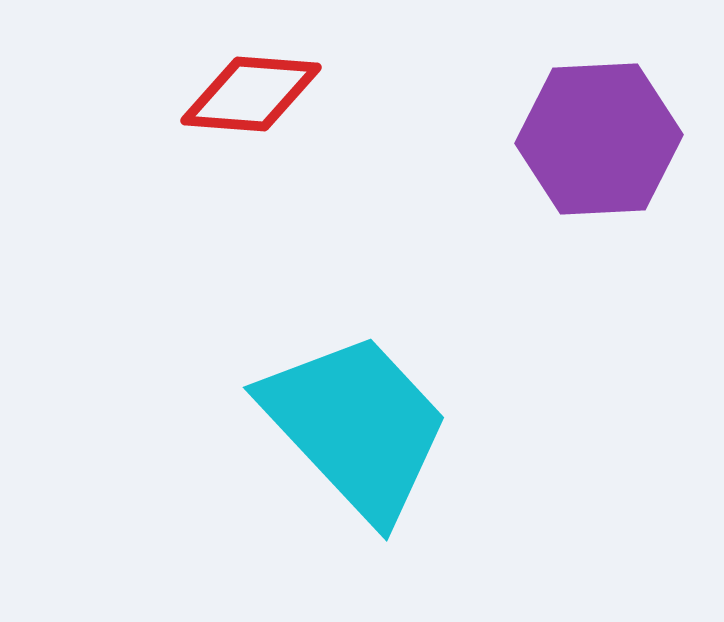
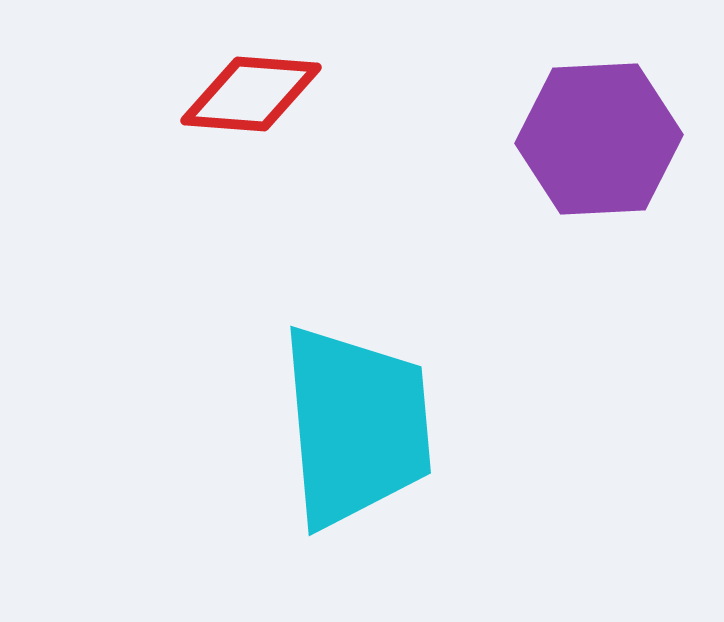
cyan trapezoid: rotated 38 degrees clockwise
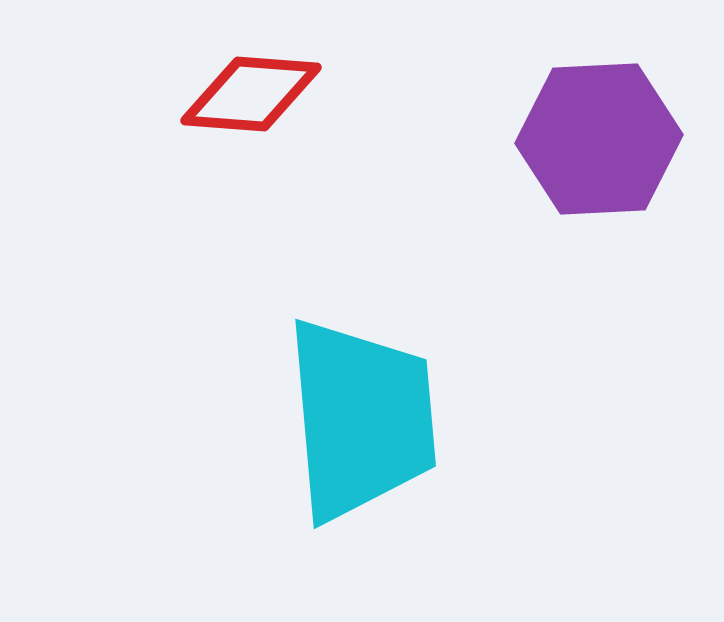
cyan trapezoid: moved 5 px right, 7 px up
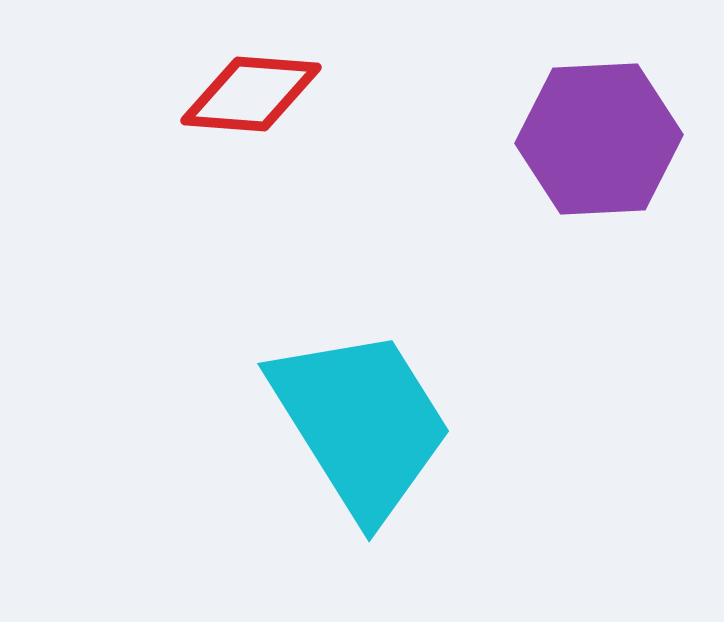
cyan trapezoid: moved 4 px down; rotated 27 degrees counterclockwise
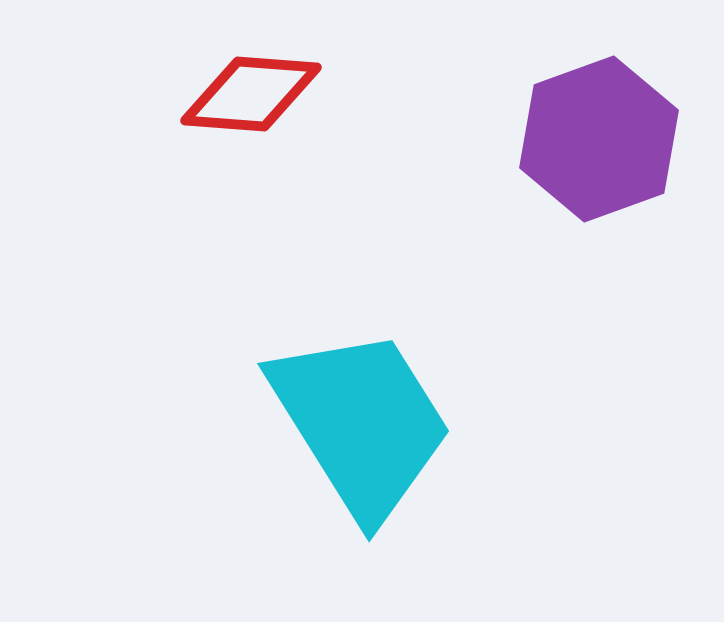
purple hexagon: rotated 17 degrees counterclockwise
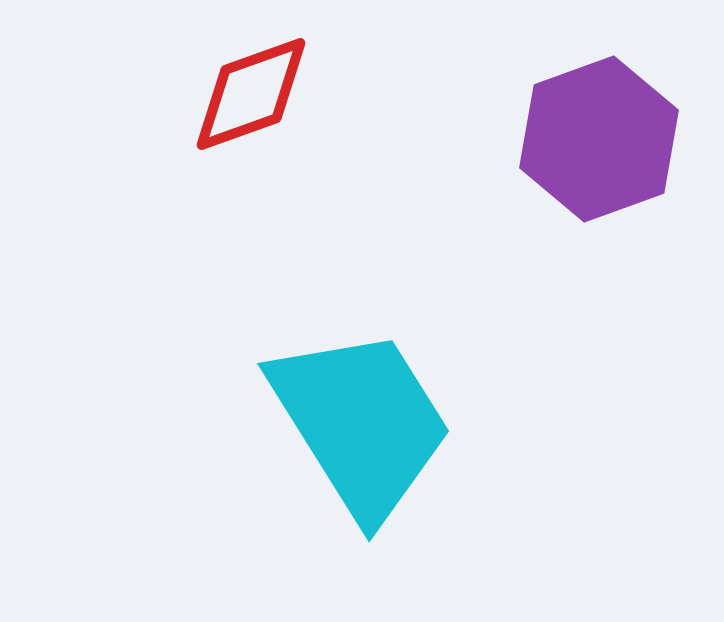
red diamond: rotated 24 degrees counterclockwise
